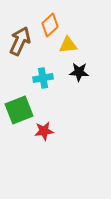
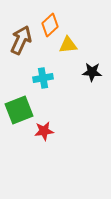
brown arrow: moved 1 px right, 1 px up
black star: moved 13 px right
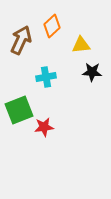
orange diamond: moved 2 px right, 1 px down
yellow triangle: moved 13 px right
cyan cross: moved 3 px right, 1 px up
red star: moved 4 px up
